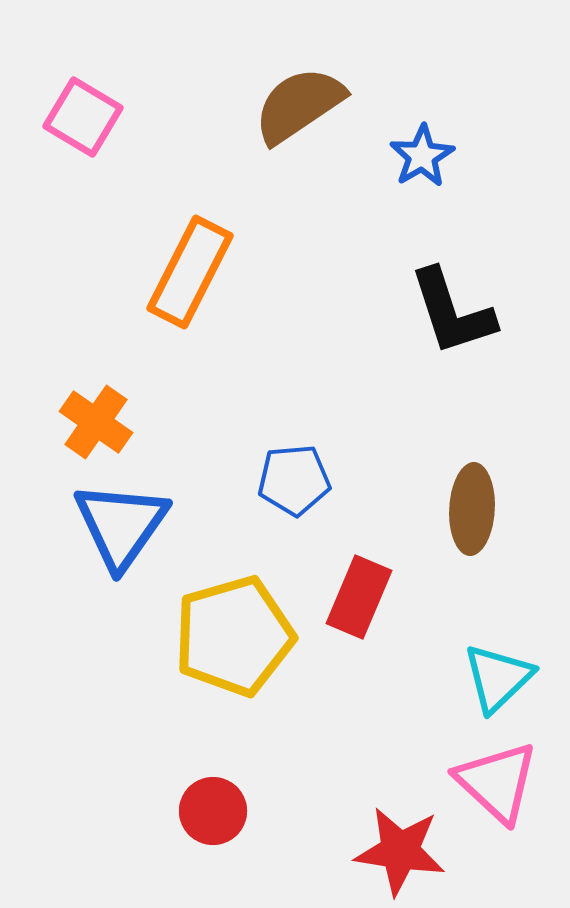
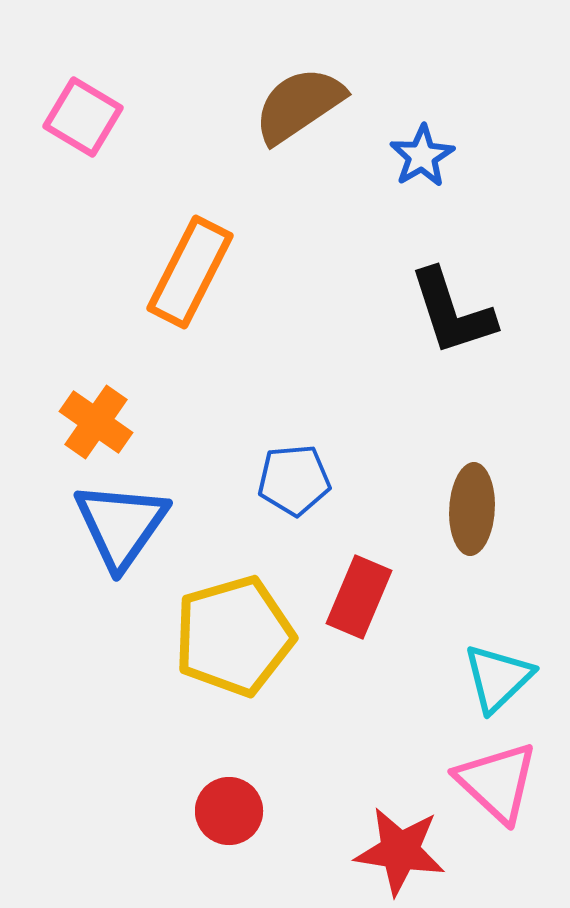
red circle: moved 16 px right
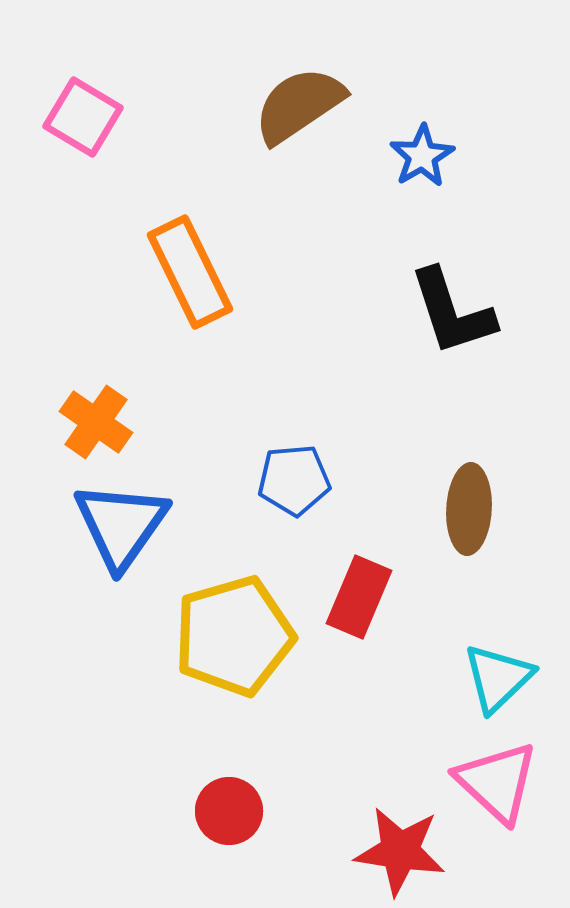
orange rectangle: rotated 53 degrees counterclockwise
brown ellipse: moved 3 px left
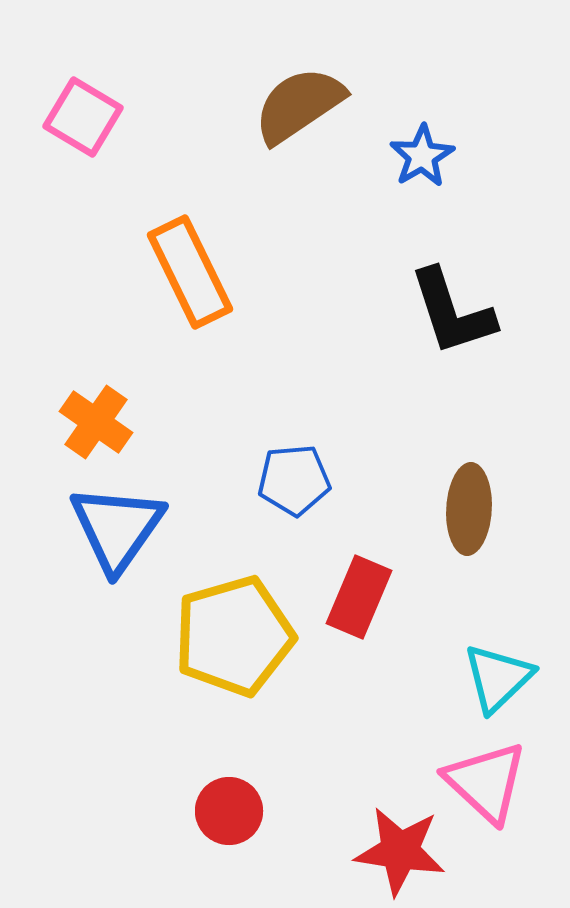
blue triangle: moved 4 px left, 3 px down
pink triangle: moved 11 px left
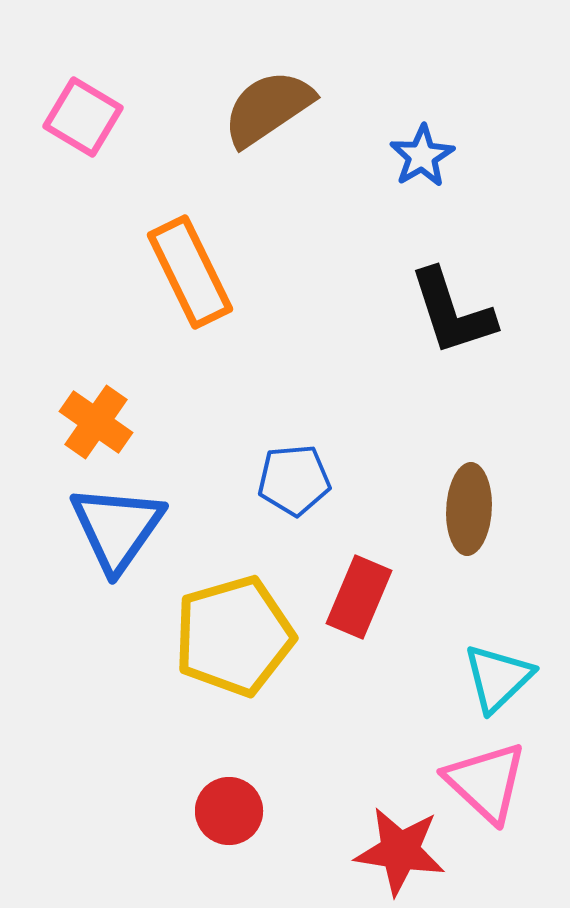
brown semicircle: moved 31 px left, 3 px down
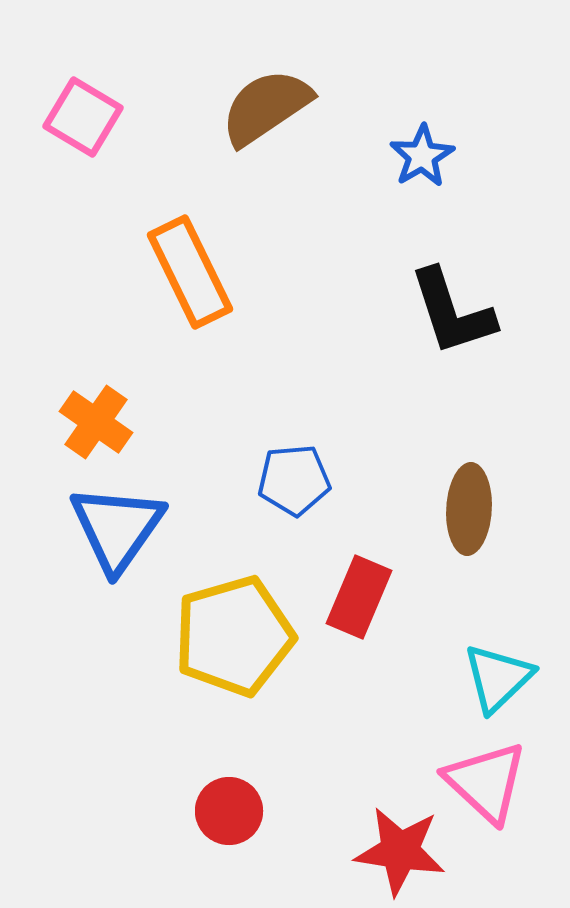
brown semicircle: moved 2 px left, 1 px up
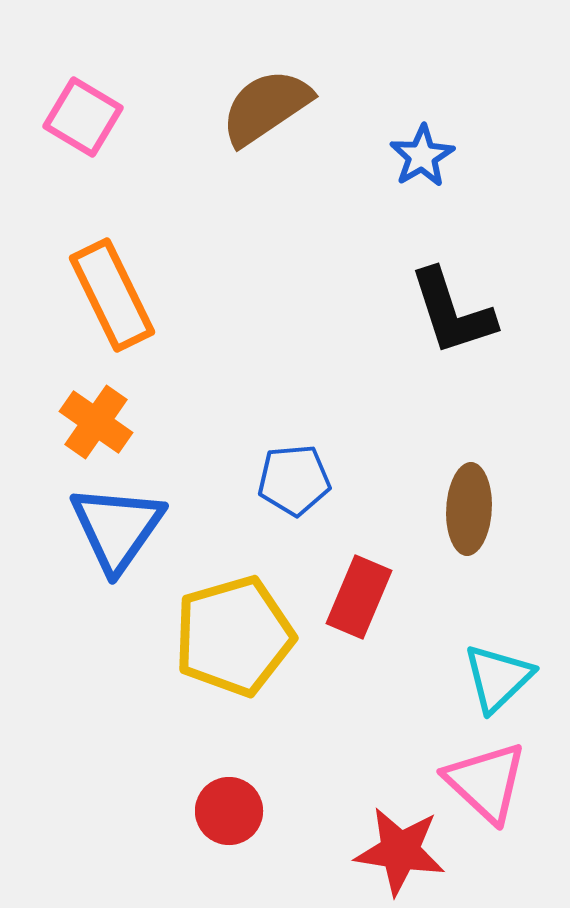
orange rectangle: moved 78 px left, 23 px down
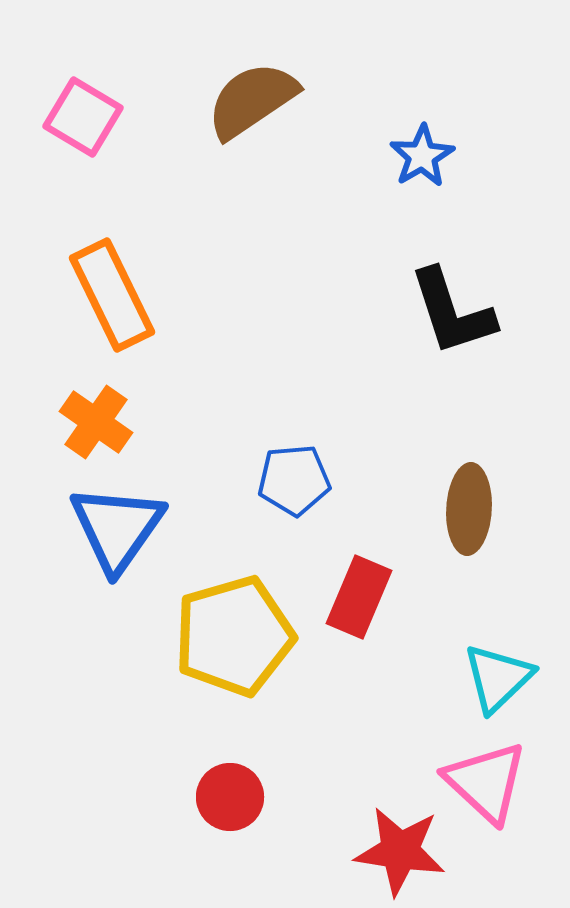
brown semicircle: moved 14 px left, 7 px up
red circle: moved 1 px right, 14 px up
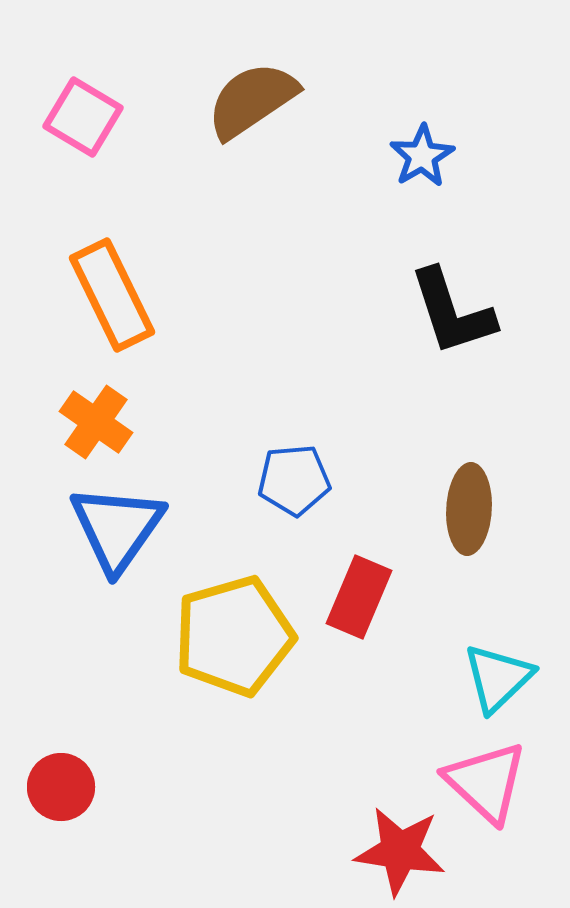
red circle: moved 169 px left, 10 px up
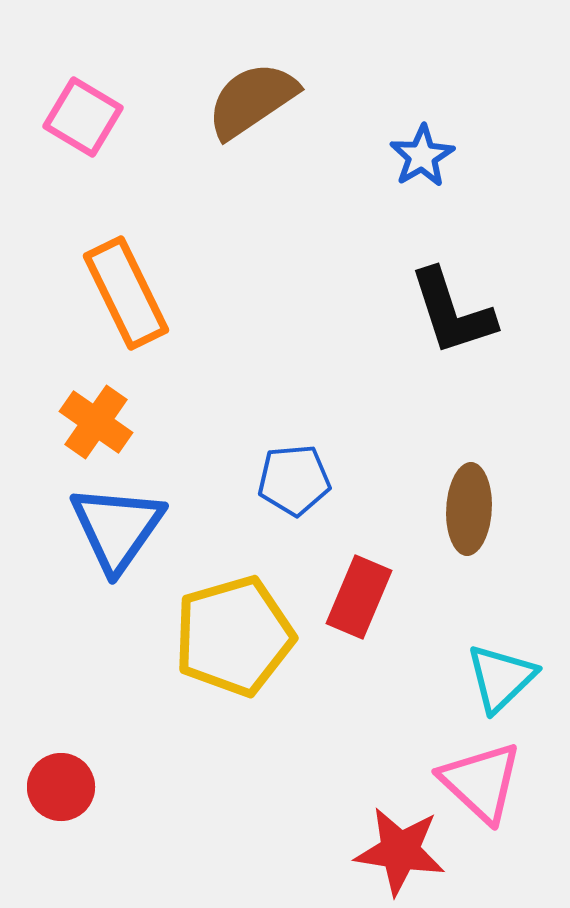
orange rectangle: moved 14 px right, 2 px up
cyan triangle: moved 3 px right
pink triangle: moved 5 px left
